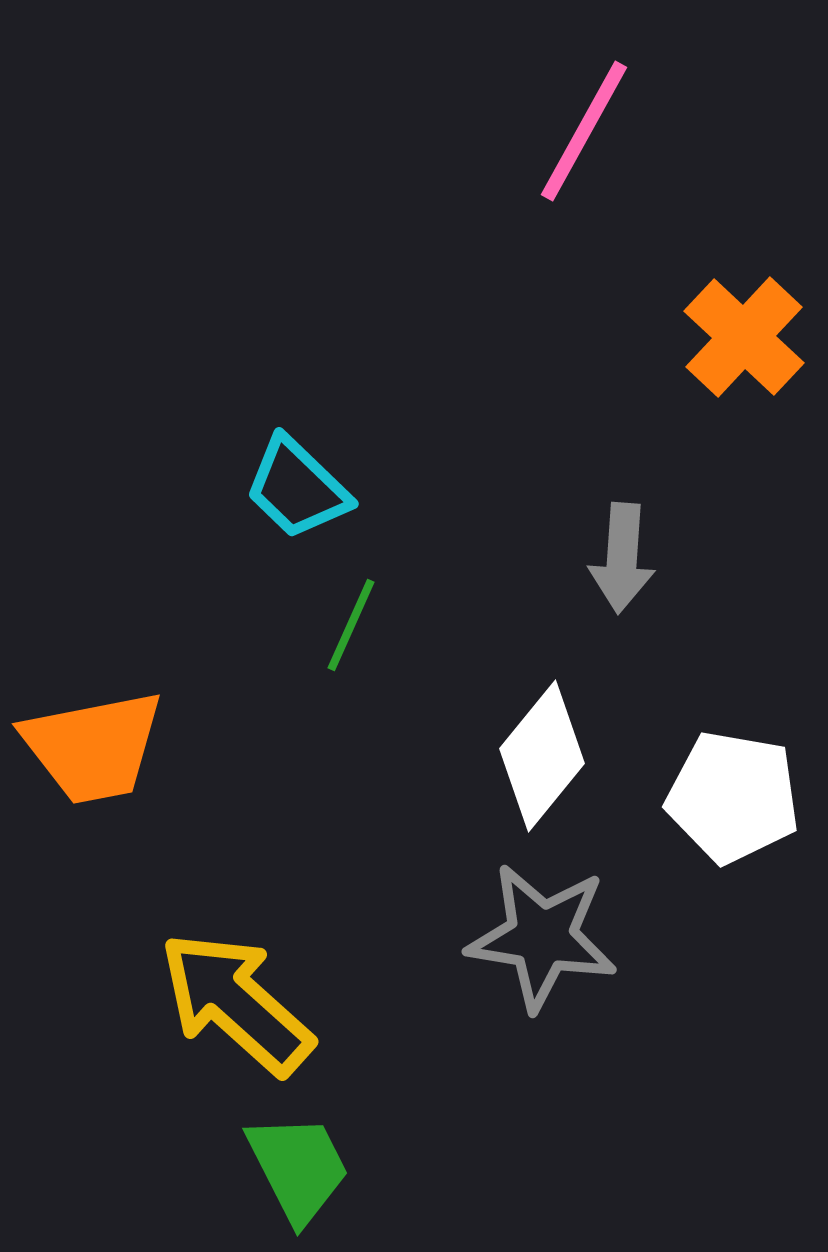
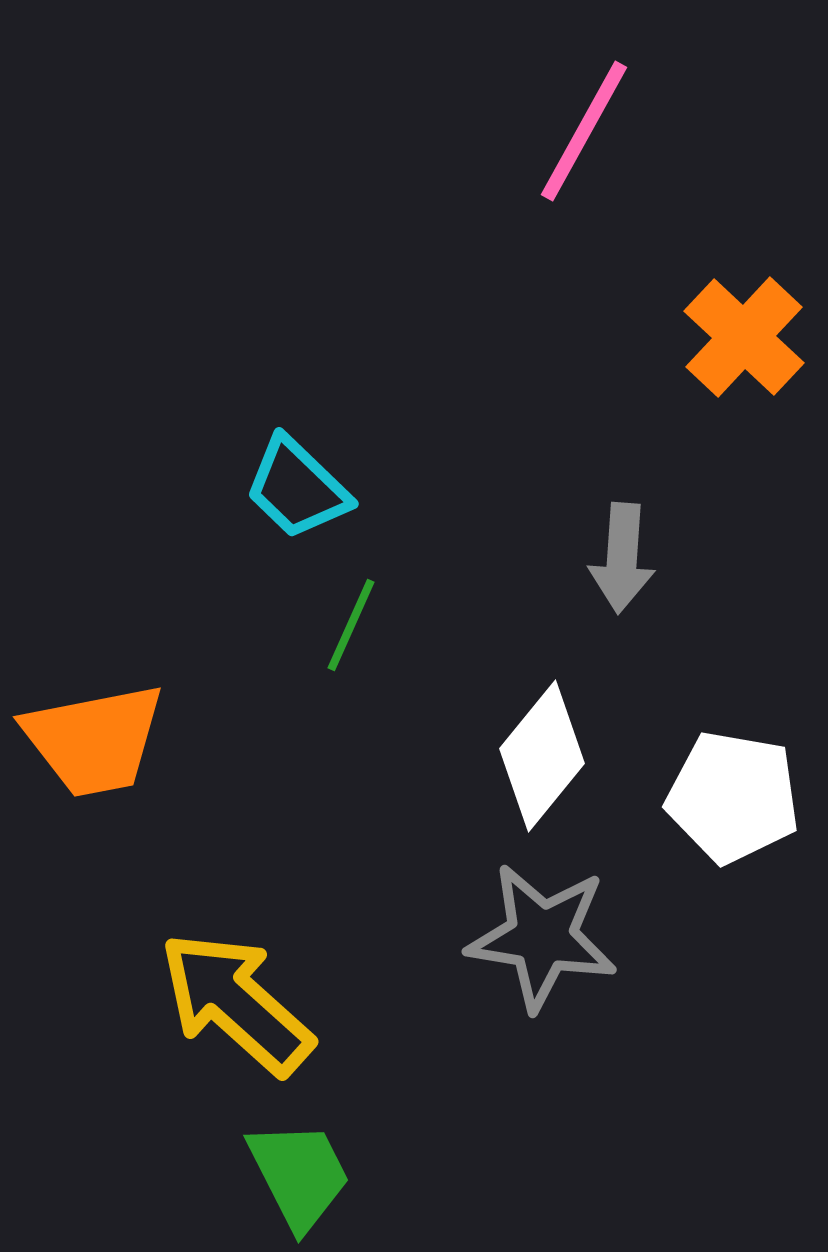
orange trapezoid: moved 1 px right, 7 px up
green trapezoid: moved 1 px right, 7 px down
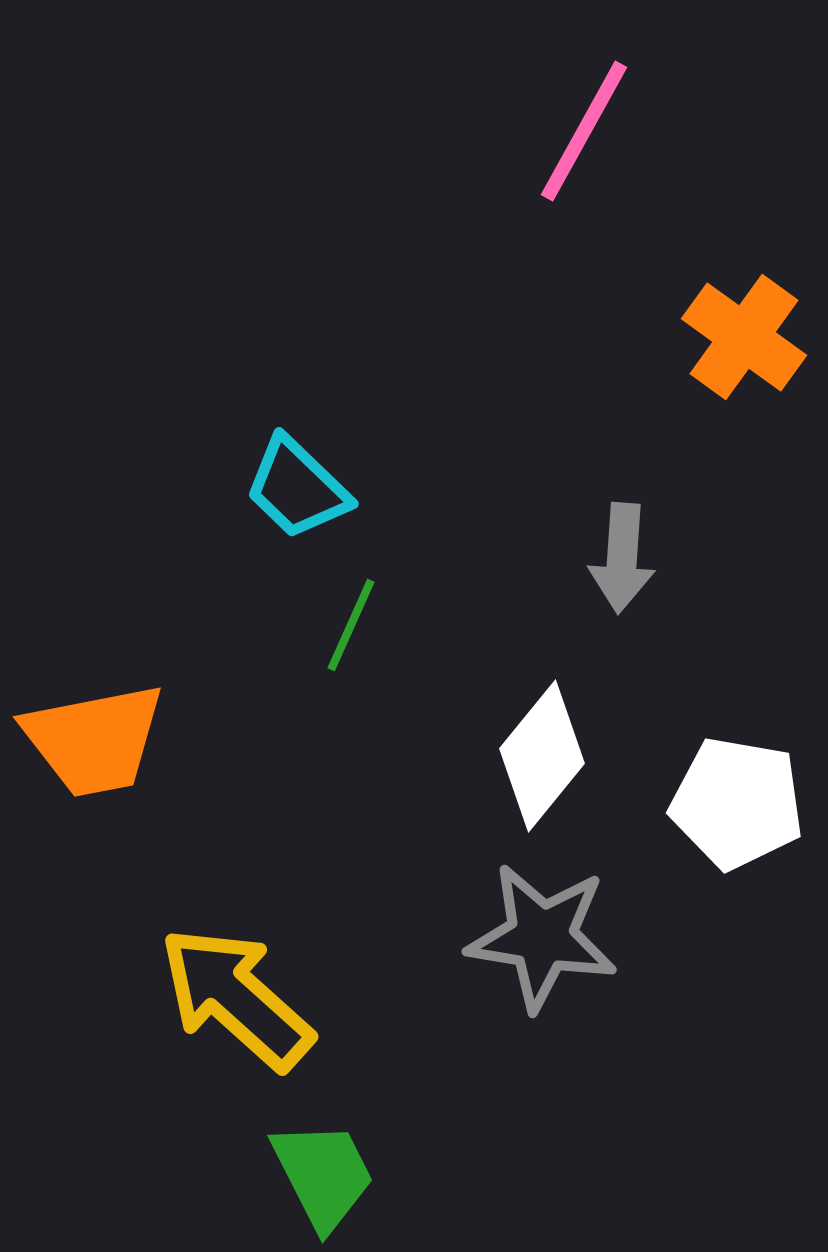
orange cross: rotated 7 degrees counterclockwise
white pentagon: moved 4 px right, 6 px down
yellow arrow: moved 5 px up
green trapezoid: moved 24 px right
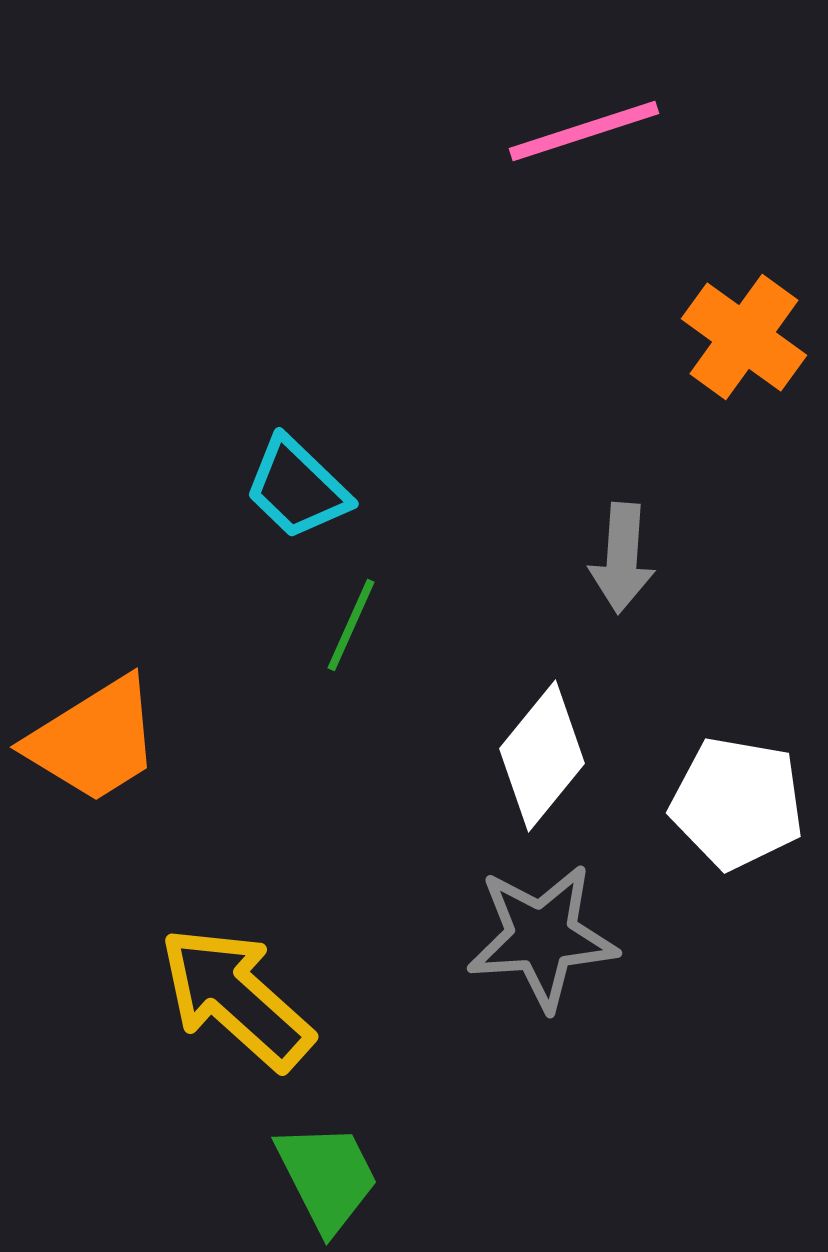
pink line: rotated 43 degrees clockwise
orange trapezoid: rotated 21 degrees counterclockwise
gray star: rotated 13 degrees counterclockwise
green trapezoid: moved 4 px right, 2 px down
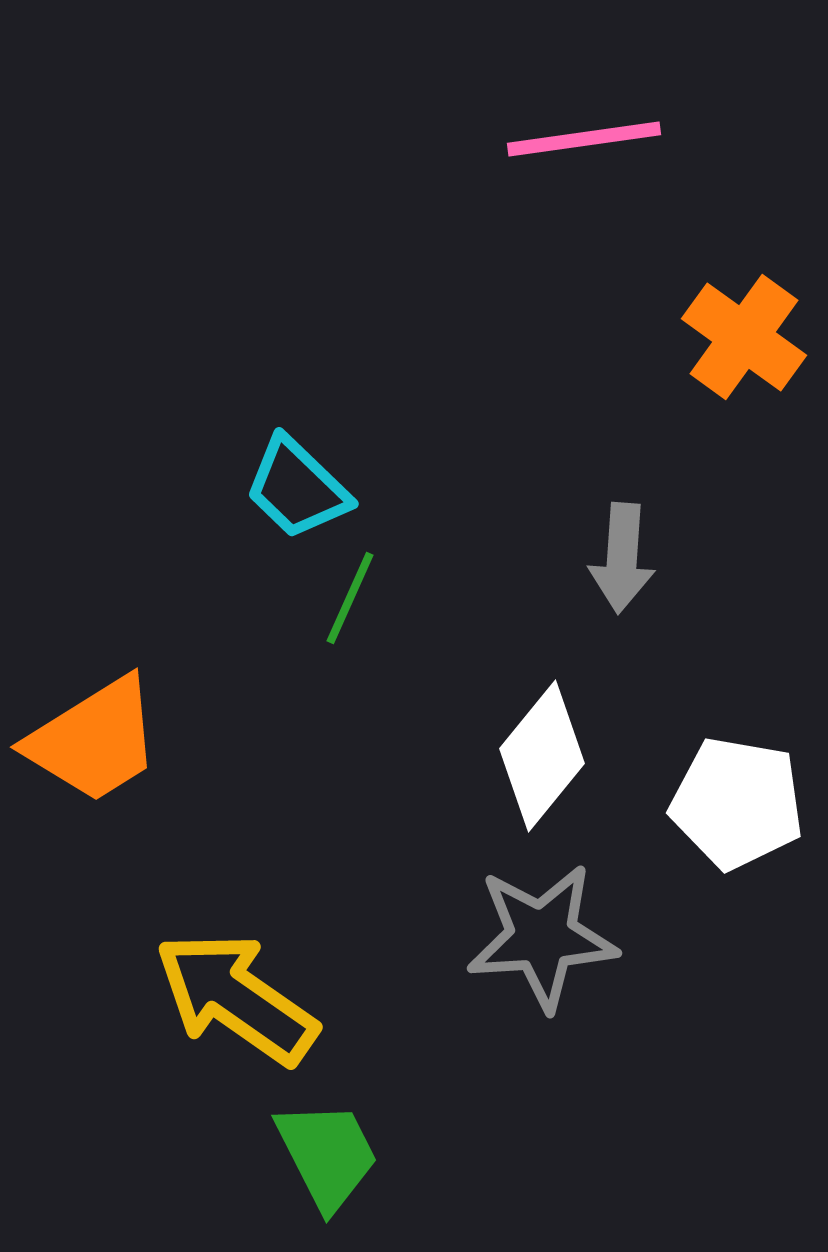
pink line: moved 8 px down; rotated 10 degrees clockwise
green line: moved 1 px left, 27 px up
yellow arrow: rotated 7 degrees counterclockwise
green trapezoid: moved 22 px up
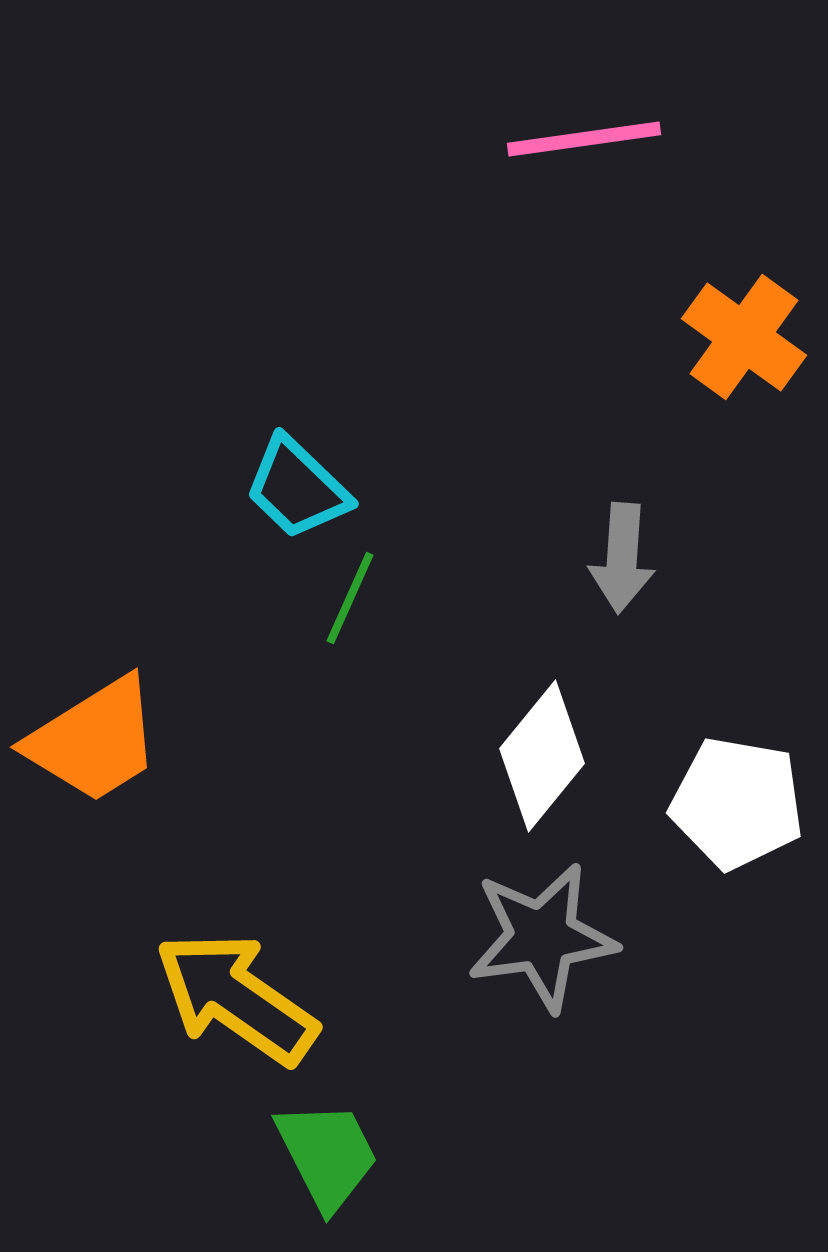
gray star: rotated 4 degrees counterclockwise
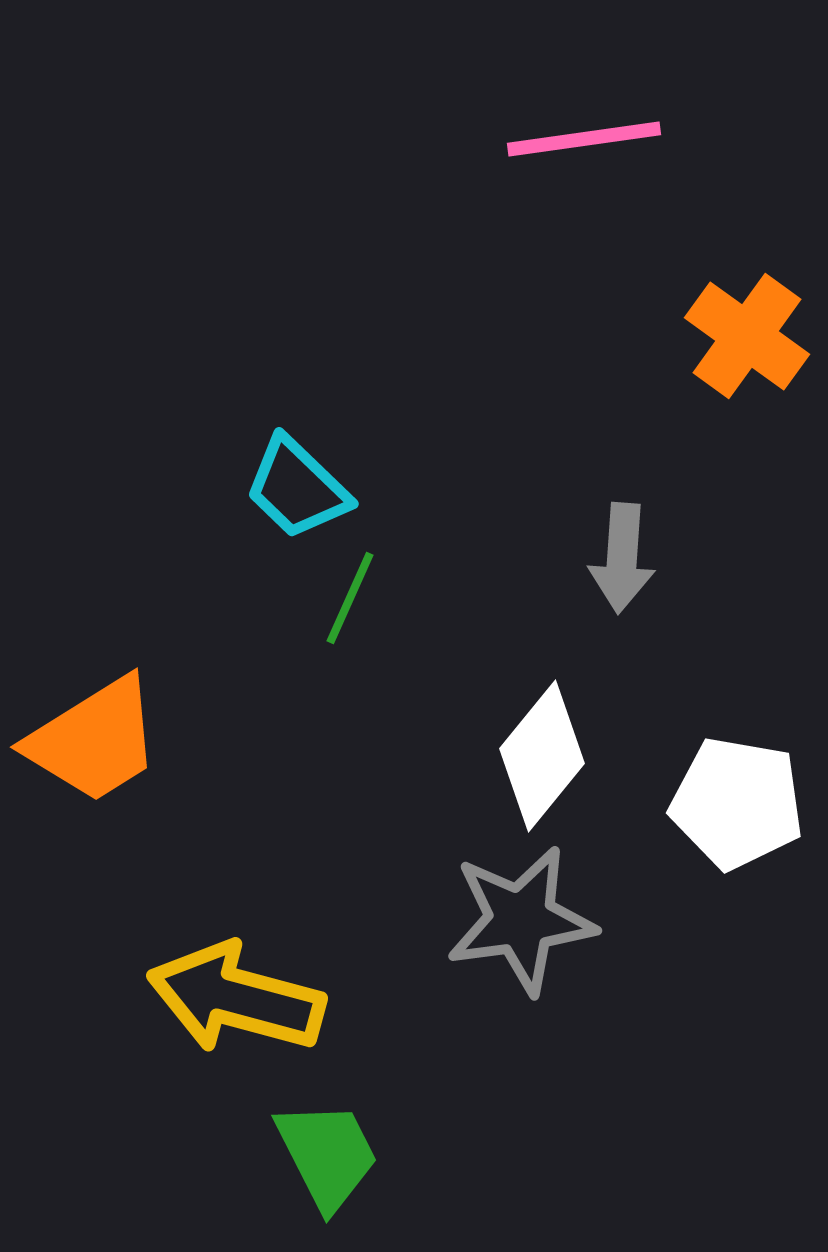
orange cross: moved 3 px right, 1 px up
gray star: moved 21 px left, 17 px up
yellow arrow: rotated 20 degrees counterclockwise
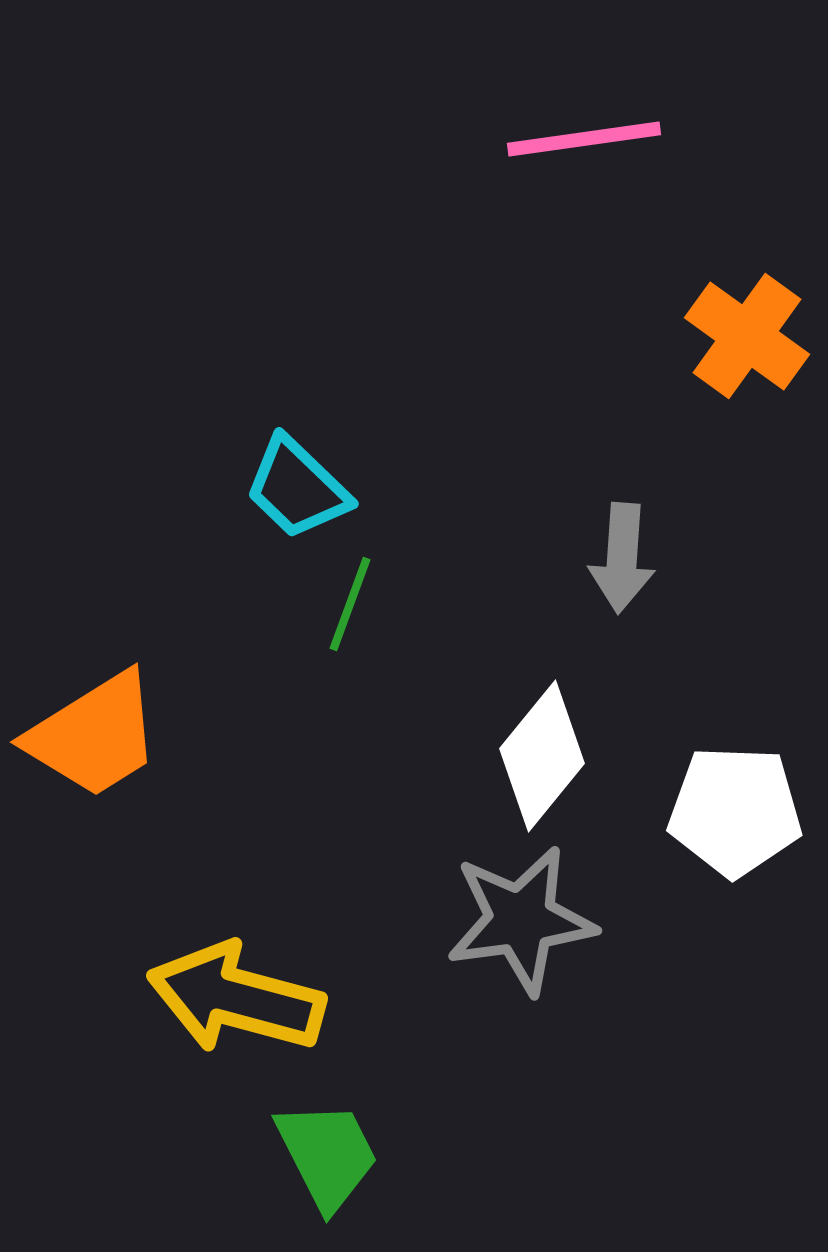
green line: moved 6 px down; rotated 4 degrees counterclockwise
orange trapezoid: moved 5 px up
white pentagon: moved 2 px left, 8 px down; rotated 8 degrees counterclockwise
